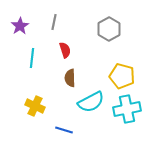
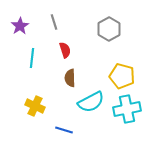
gray line: rotated 28 degrees counterclockwise
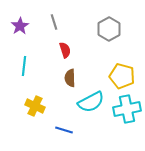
cyan line: moved 8 px left, 8 px down
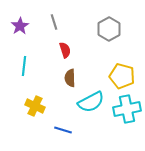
blue line: moved 1 px left
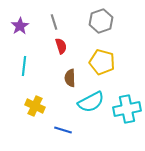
gray hexagon: moved 8 px left, 8 px up; rotated 10 degrees clockwise
red semicircle: moved 4 px left, 4 px up
yellow pentagon: moved 20 px left, 14 px up
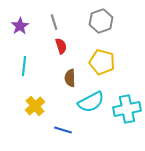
yellow cross: rotated 24 degrees clockwise
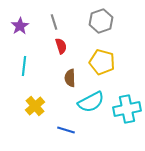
blue line: moved 3 px right
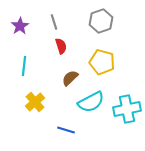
brown semicircle: rotated 48 degrees clockwise
yellow cross: moved 4 px up
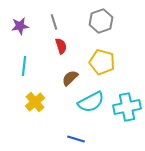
purple star: rotated 24 degrees clockwise
cyan cross: moved 2 px up
blue line: moved 10 px right, 9 px down
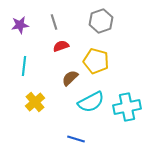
purple star: moved 1 px up
red semicircle: rotated 91 degrees counterclockwise
yellow pentagon: moved 6 px left, 1 px up
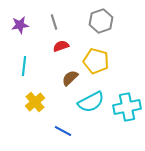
blue line: moved 13 px left, 8 px up; rotated 12 degrees clockwise
